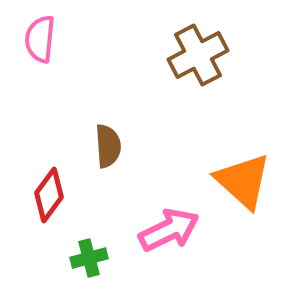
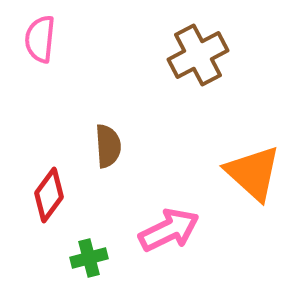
orange triangle: moved 10 px right, 8 px up
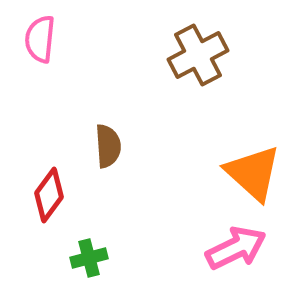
pink arrow: moved 67 px right, 18 px down
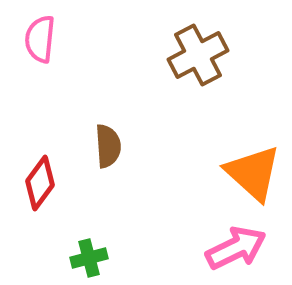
red diamond: moved 9 px left, 12 px up
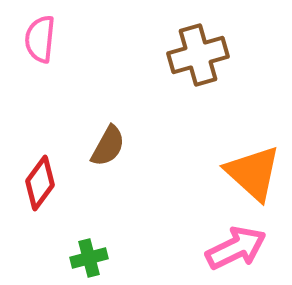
brown cross: rotated 12 degrees clockwise
brown semicircle: rotated 33 degrees clockwise
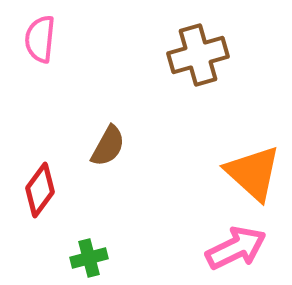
red diamond: moved 7 px down
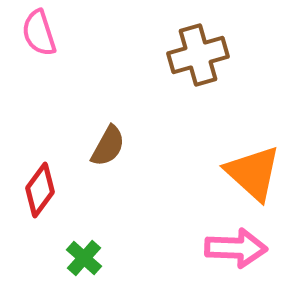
pink semicircle: moved 1 px left, 6 px up; rotated 24 degrees counterclockwise
pink arrow: rotated 28 degrees clockwise
green cross: moved 5 px left; rotated 33 degrees counterclockwise
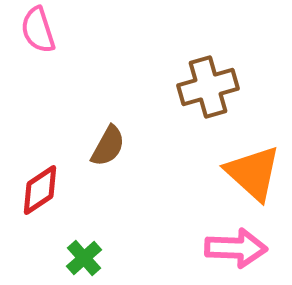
pink semicircle: moved 1 px left, 3 px up
brown cross: moved 10 px right, 32 px down
red diamond: rotated 20 degrees clockwise
green cross: rotated 6 degrees clockwise
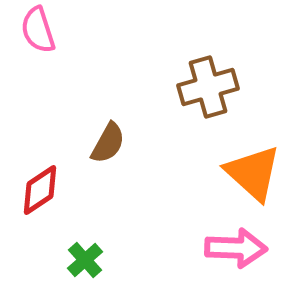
brown semicircle: moved 3 px up
green cross: moved 1 px right, 2 px down
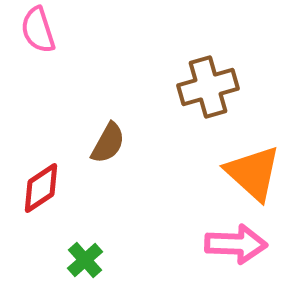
red diamond: moved 1 px right, 2 px up
pink arrow: moved 4 px up
